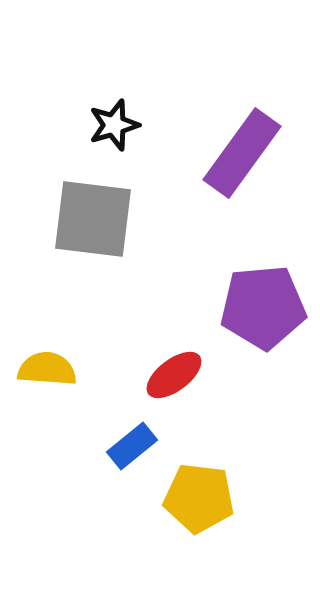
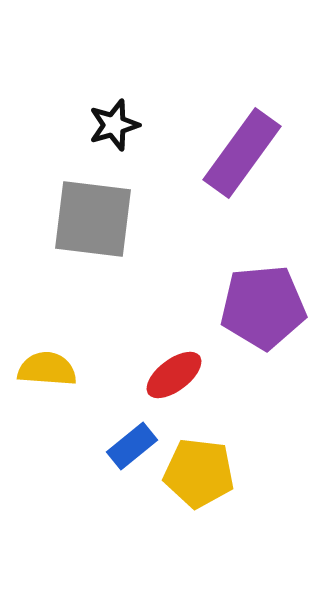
yellow pentagon: moved 25 px up
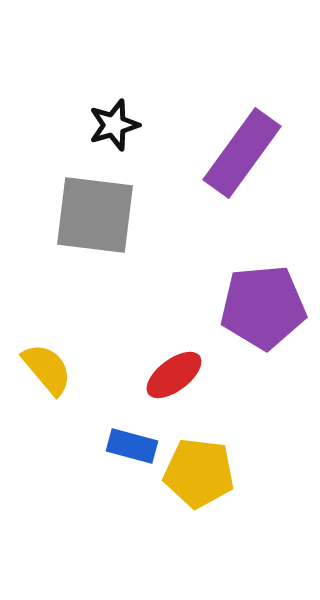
gray square: moved 2 px right, 4 px up
yellow semicircle: rotated 46 degrees clockwise
blue rectangle: rotated 54 degrees clockwise
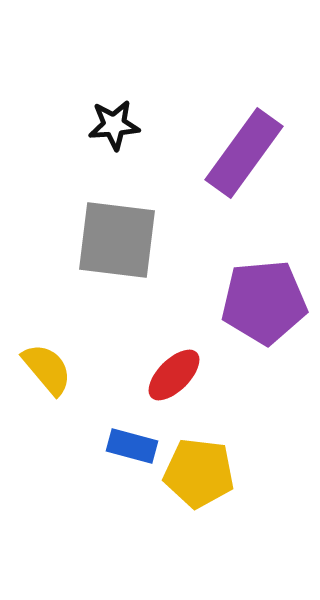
black star: rotated 12 degrees clockwise
purple rectangle: moved 2 px right
gray square: moved 22 px right, 25 px down
purple pentagon: moved 1 px right, 5 px up
red ellipse: rotated 8 degrees counterclockwise
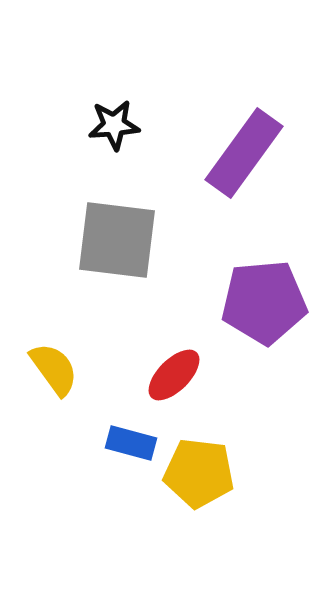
yellow semicircle: moved 7 px right; rotated 4 degrees clockwise
blue rectangle: moved 1 px left, 3 px up
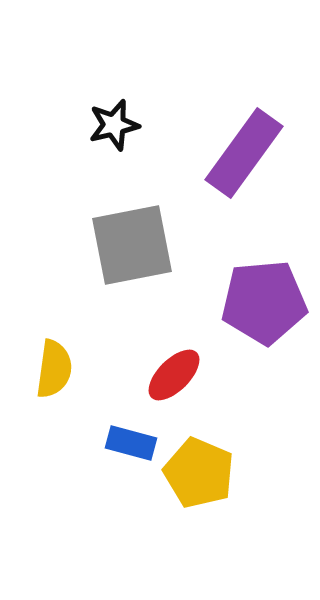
black star: rotated 9 degrees counterclockwise
gray square: moved 15 px right, 5 px down; rotated 18 degrees counterclockwise
yellow semicircle: rotated 44 degrees clockwise
yellow pentagon: rotated 16 degrees clockwise
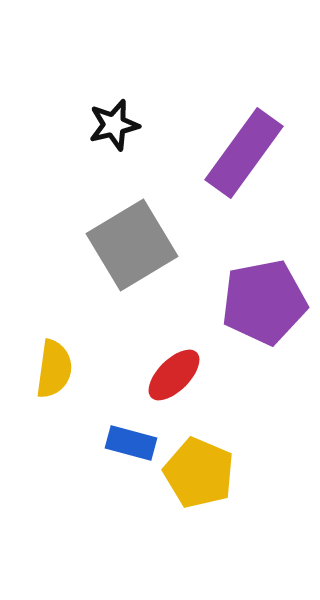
gray square: rotated 20 degrees counterclockwise
purple pentagon: rotated 6 degrees counterclockwise
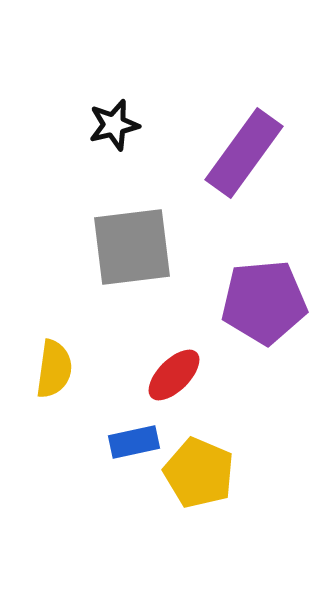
gray square: moved 2 px down; rotated 24 degrees clockwise
purple pentagon: rotated 6 degrees clockwise
blue rectangle: moved 3 px right, 1 px up; rotated 27 degrees counterclockwise
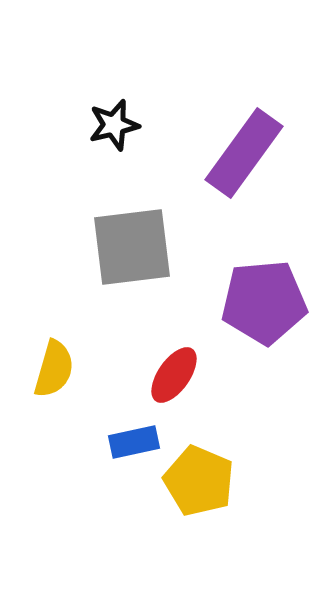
yellow semicircle: rotated 8 degrees clockwise
red ellipse: rotated 10 degrees counterclockwise
yellow pentagon: moved 8 px down
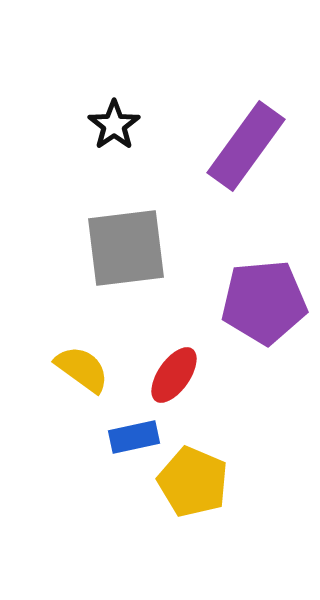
black star: rotated 21 degrees counterclockwise
purple rectangle: moved 2 px right, 7 px up
gray square: moved 6 px left, 1 px down
yellow semicircle: moved 28 px right; rotated 70 degrees counterclockwise
blue rectangle: moved 5 px up
yellow pentagon: moved 6 px left, 1 px down
